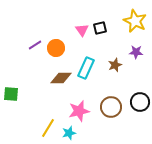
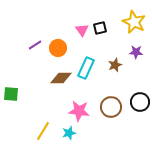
yellow star: moved 1 px left, 1 px down
orange circle: moved 2 px right
pink star: rotated 20 degrees clockwise
yellow line: moved 5 px left, 3 px down
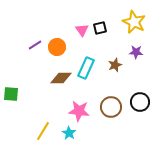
orange circle: moved 1 px left, 1 px up
cyan star: rotated 24 degrees counterclockwise
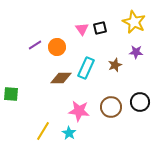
pink triangle: moved 1 px up
